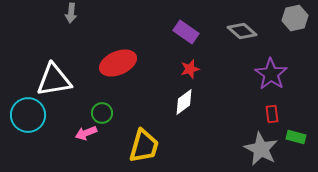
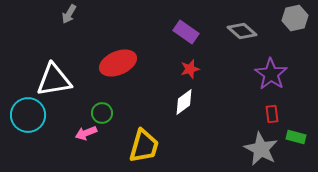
gray arrow: moved 2 px left, 1 px down; rotated 24 degrees clockwise
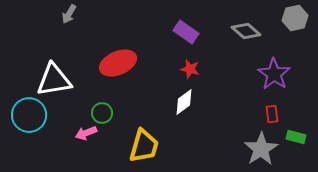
gray diamond: moved 4 px right
red star: rotated 30 degrees clockwise
purple star: moved 3 px right
cyan circle: moved 1 px right
gray star: rotated 12 degrees clockwise
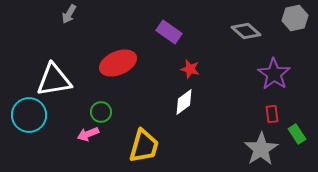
purple rectangle: moved 17 px left
green circle: moved 1 px left, 1 px up
pink arrow: moved 2 px right, 1 px down
green rectangle: moved 1 px right, 3 px up; rotated 42 degrees clockwise
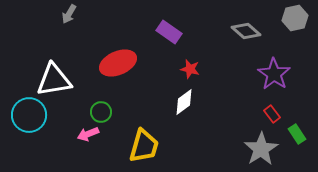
red rectangle: rotated 30 degrees counterclockwise
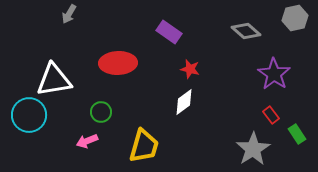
red ellipse: rotated 21 degrees clockwise
red rectangle: moved 1 px left, 1 px down
pink arrow: moved 1 px left, 7 px down
gray star: moved 8 px left
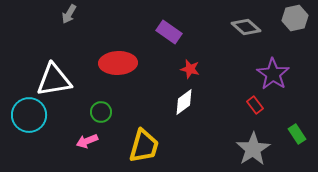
gray diamond: moved 4 px up
purple star: moved 1 px left
red rectangle: moved 16 px left, 10 px up
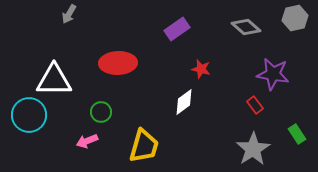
purple rectangle: moved 8 px right, 3 px up; rotated 70 degrees counterclockwise
red star: moved 11 px right
purple star: rotated 24 degrees counterclockwise
white triangle: rotated 9 degrees clockwise
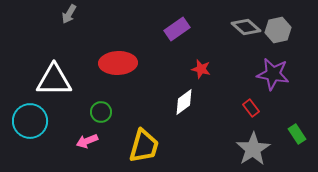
gray hexagon: moved 17 px left, 12 px down
red rectangle: moved 4 px left, 3 px down
cyan circle: moved 1 px right, 6 px down
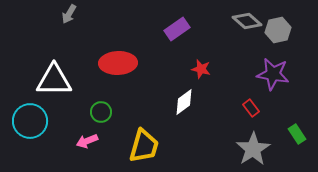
gray diamond: moved 1 px right, 6 px up
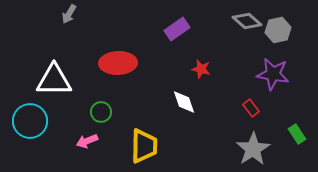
white diamond: rotated 72 degrees counterclockwise
yellow trapezoid: rotated 15 degrees counterclockwise
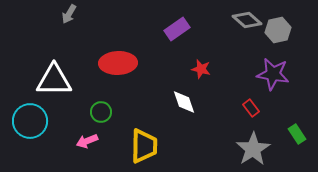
gray diamond: moved 1 px up
